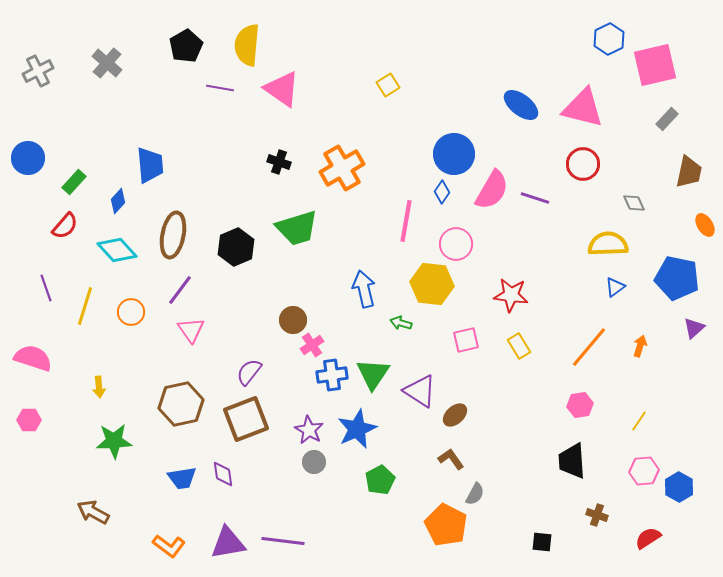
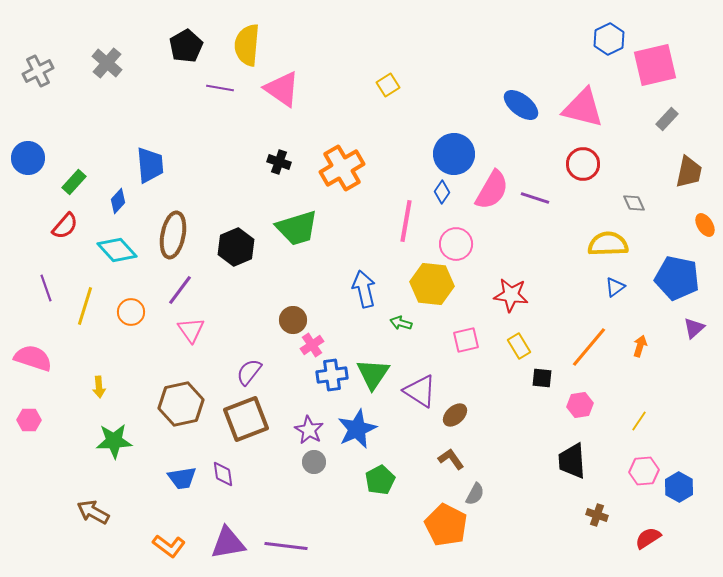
purple line at (283, 541): moved 3 px right, 5 px down
black square at (542, 542): moved 164 px up
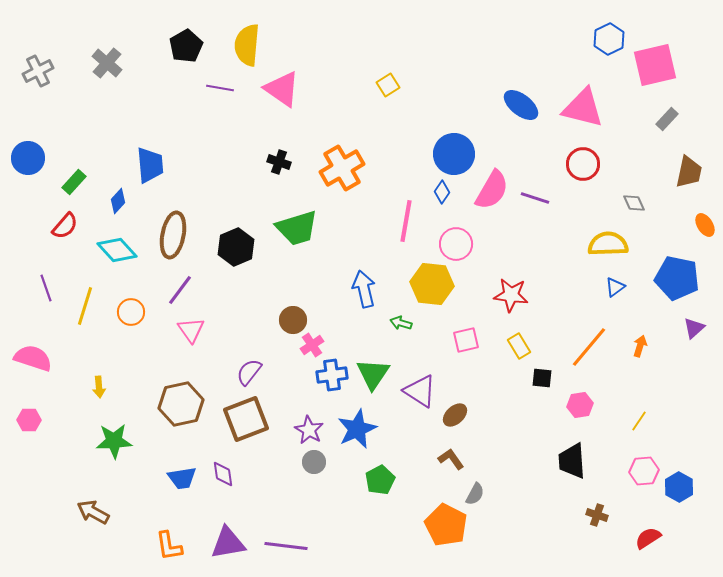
orange L-shape at (169, 546): rotated 44 degrees clockwise
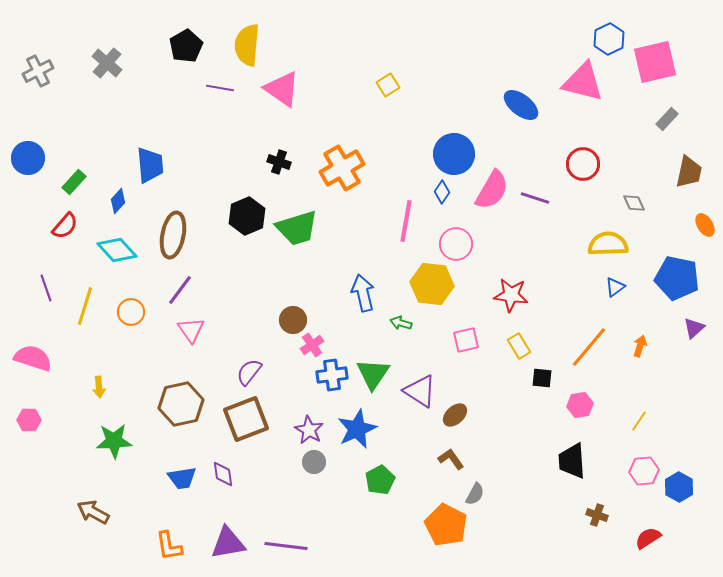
pink square at (655, 65): moved 3 px up
pink triangle at (583, 108): moved 26 px up
black hexagon at (236, 247): moved 11 px right, 31 px up
blue arrow at (364, 289): moved 1 px left, 4 px down
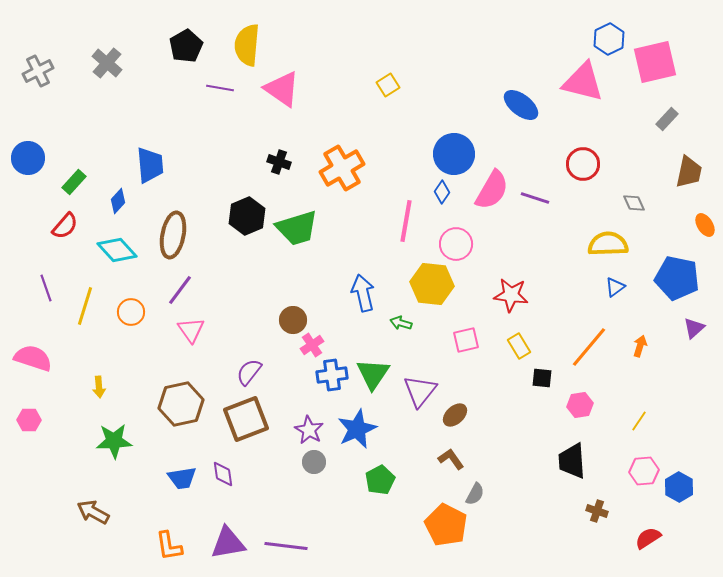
purple triangle at (420, 391): rotated 36 degrees clockwise
brown cross at (597, 515): moved 4 px up
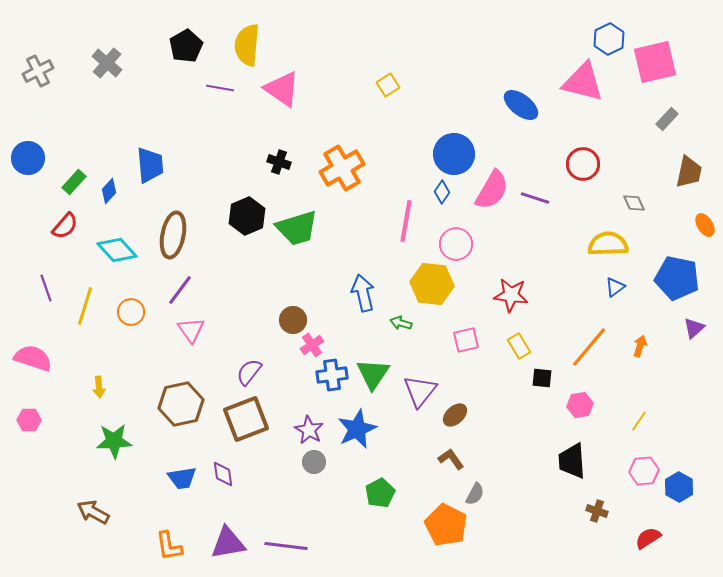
blue diamond at (118, 201): moved 9 px left, 10 px up
green pentagon at (380, 480): moved 13 px down
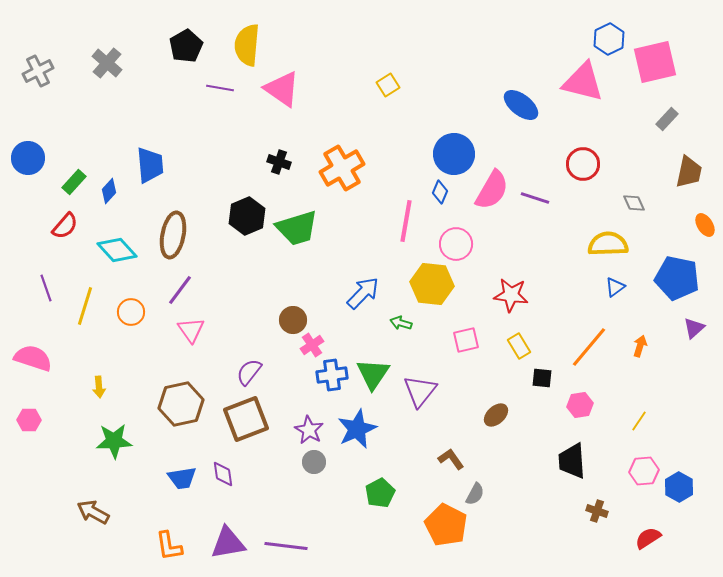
blue diamond at (442, 192): moved 2 px left; rotated 10 degrees counterclockwise
blue arrow at (363, 293): rotated 57 degrees clockwise
brown ellipse at (455, 415): moved 41 px right
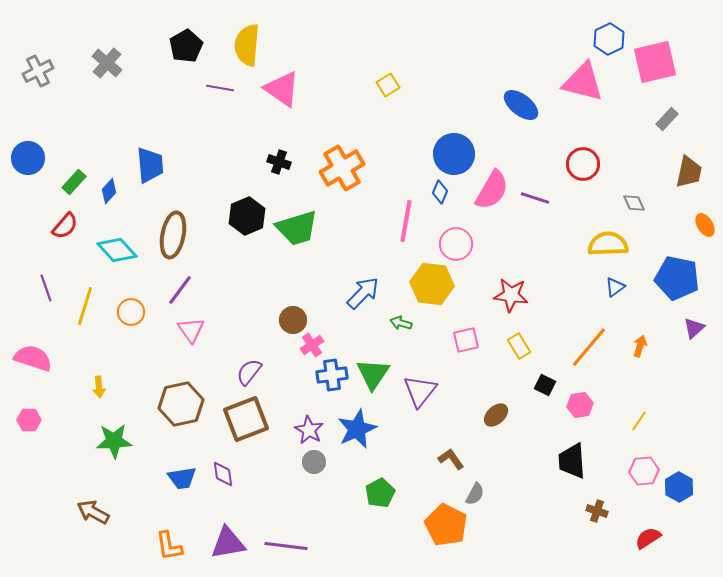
black square at (542, 378): moved 3 px right, 7 px down; rotated 20 degrees clockwise
